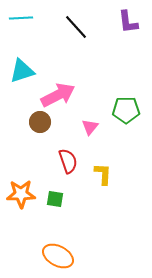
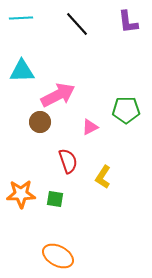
black line: moved 1 px right, 3 px up
cyan triangle: rotated 16 degrees clockwise
pink triangle: rotated 24 degrees clockwise
yellow L-shape: moved 3 px down; rotated 150 degrees counterclockwise
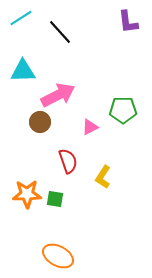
cyan line: rotated 30 degrees counterclockwise
black line: moved 17 px left, 8 px down
cyan triangle: moved 1 px right
green pentagon: moved 3 px left
orange star: moved 6 px right
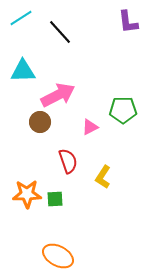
green square: rotated 12 degrees counterclockwise
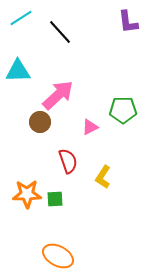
cyan triangle: moved 5 px left
pink arrow: rotated 16 degrees counterclockwise
